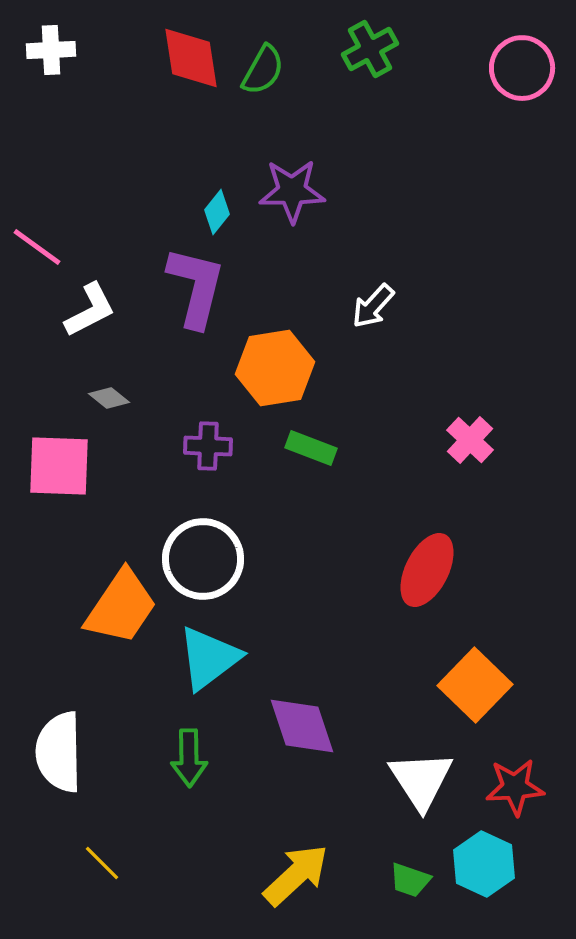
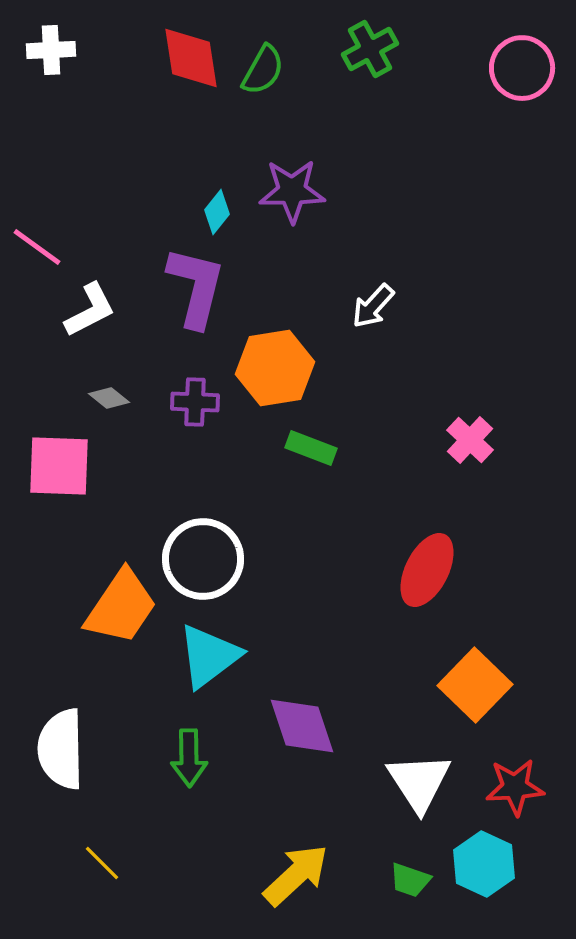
purple cross: moved 13 px left, 44 px up
cyan triangle: moved 2 px up
white semicircle: moved 2 px right, 3 px up
white triangle: moved 2 px left, 2 px down
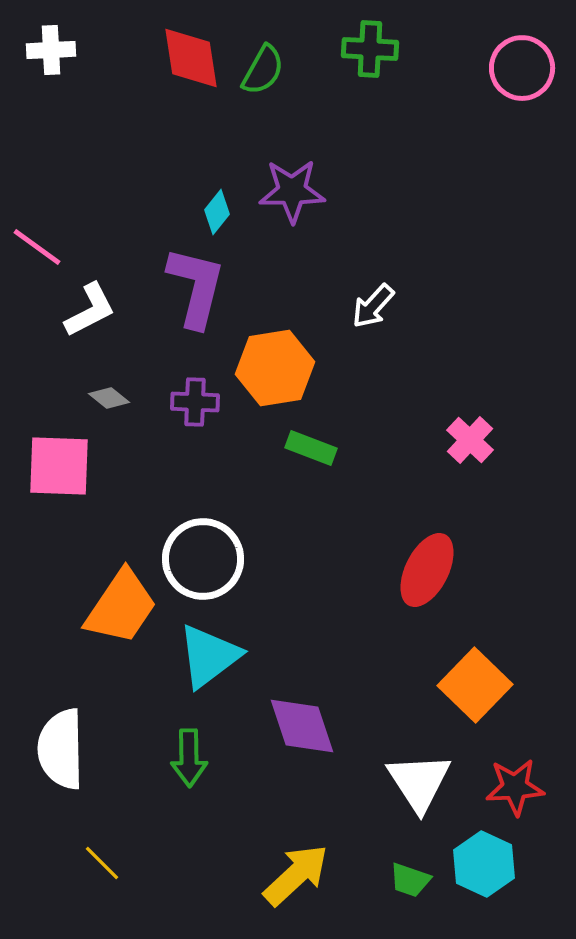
green cross: rotated 32 degrees clockwise
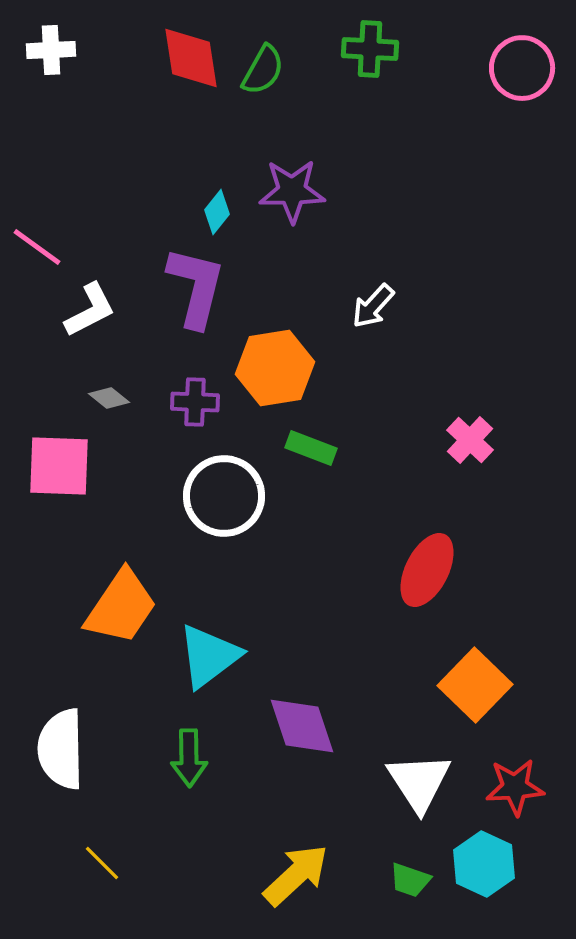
white circle: moved 21 px right, 63 px up
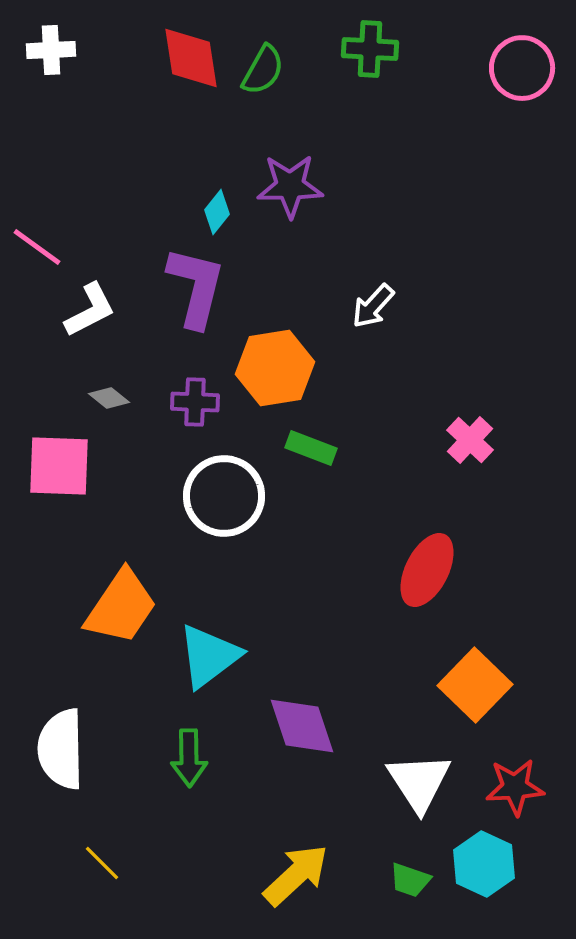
purple star: moved 2 px left, 5 px up
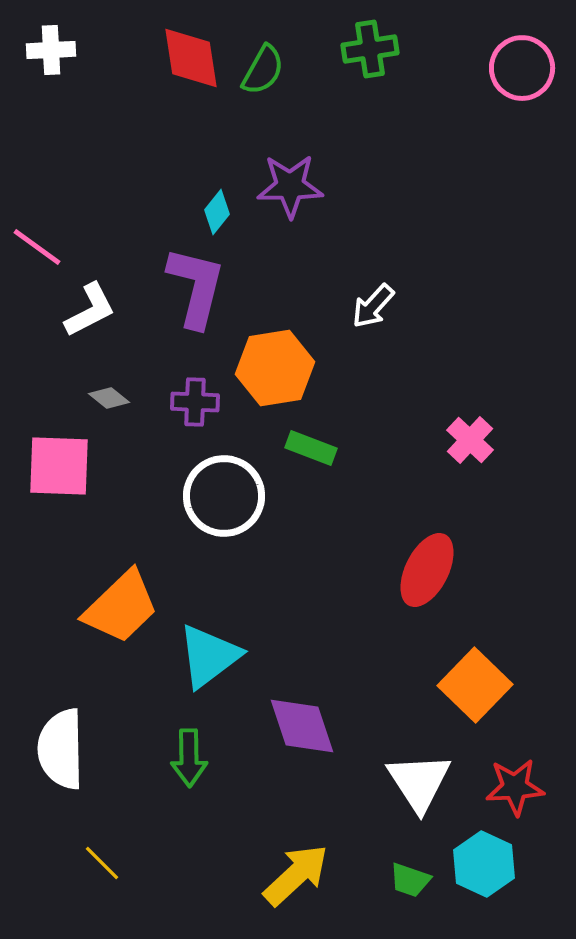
green cross: rotated 12 degrees counterclockwise
orange trapezoid: rotated 12 degrees clockwise
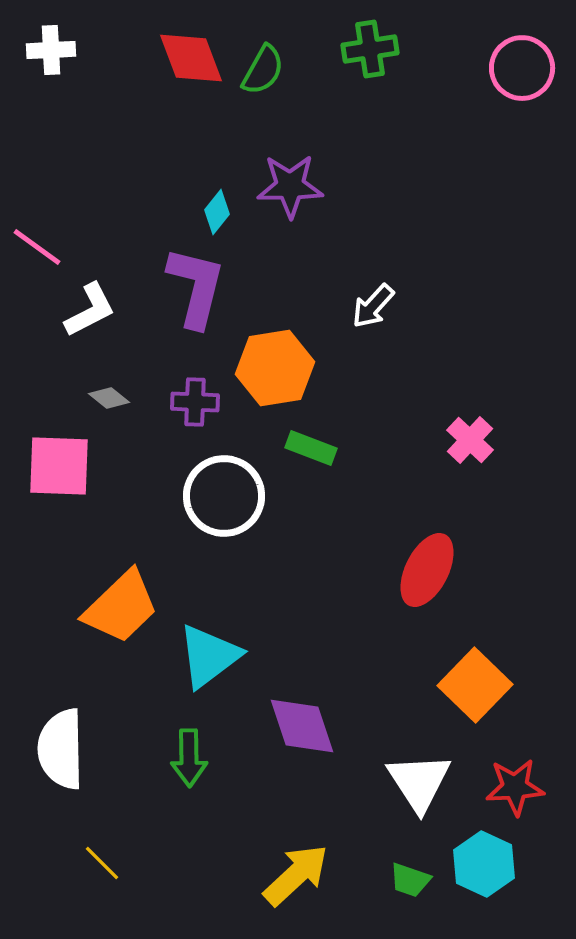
red diamond: rotated 12 degrees counterclockwise
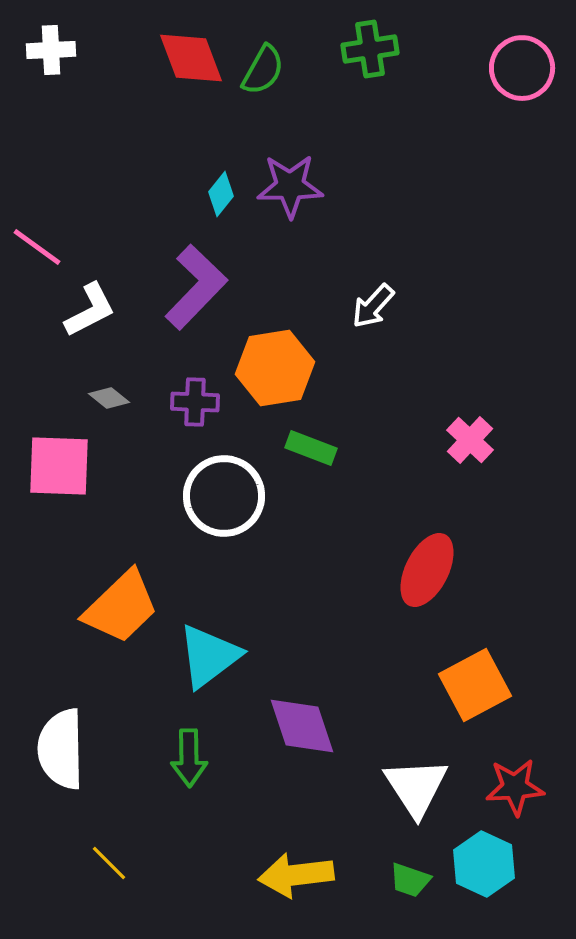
cyan diamond: moved 4 px right, 18 px up
purple L-shape: rotated 30 degrees clockwise
orange square: rotated 18 degrees clockwise
white triangle: moved 3 px left, 5 px down
yellow line: moved 7 px right
yellow arrow: rotated 144 degrees counterclockwise
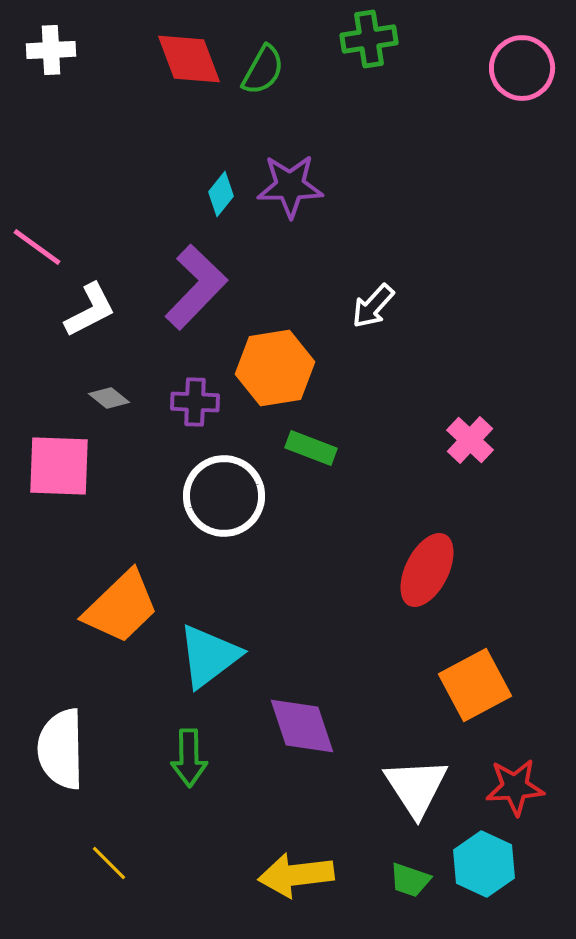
green cross: moved 1 px left, 10 px up
red diamond: moved 2 px left, 1 px down
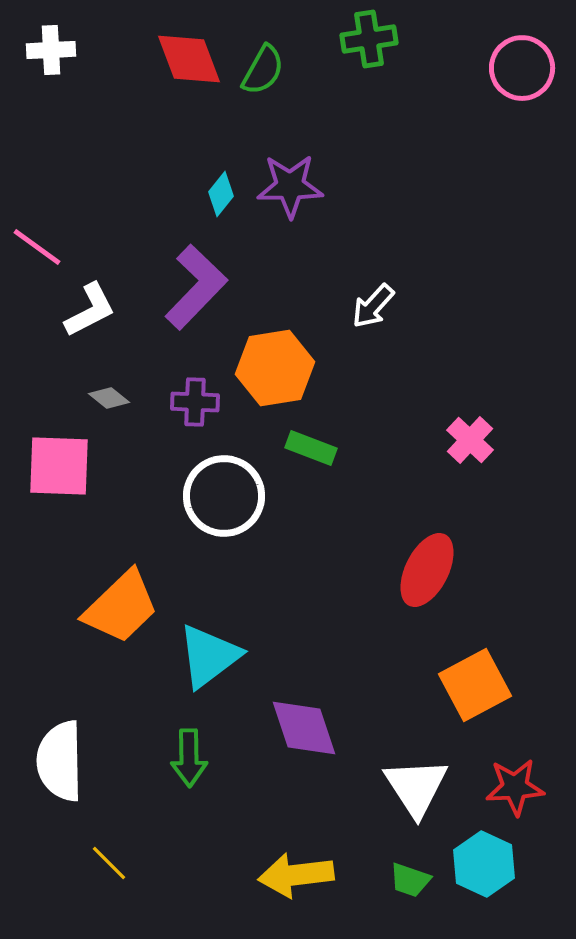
purple diamond: moved 2 px right, 2 px down
white semicircle: moved 1 px left, 12 px down
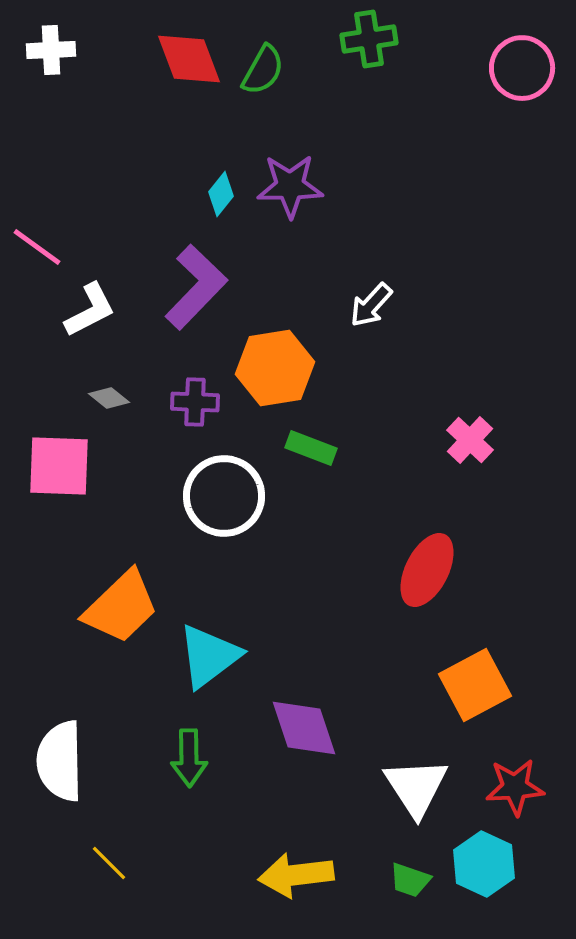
white arrow: moved 2 px left, 1 px up
